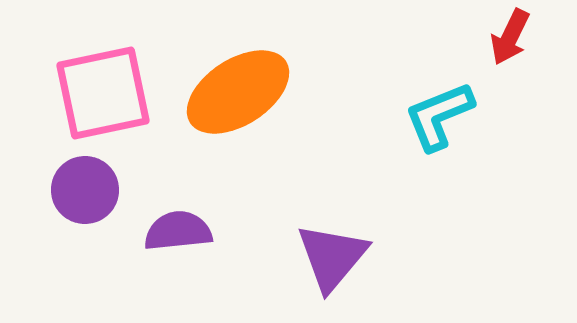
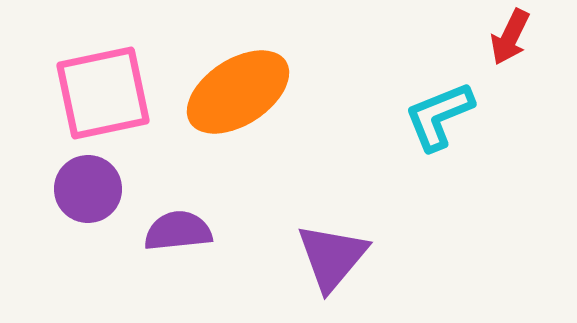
purple circle: moved 3 px right, 1 px up
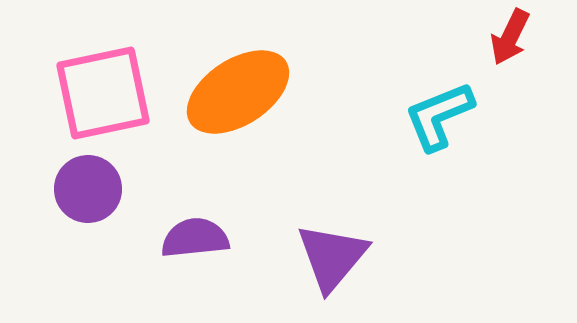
purple semicircle: moved 17 px right, 7 px down
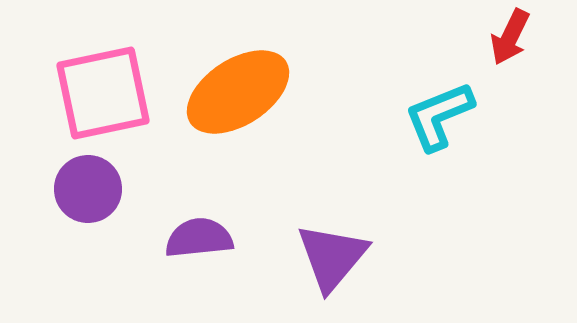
purple semicircle: moved 4 px right
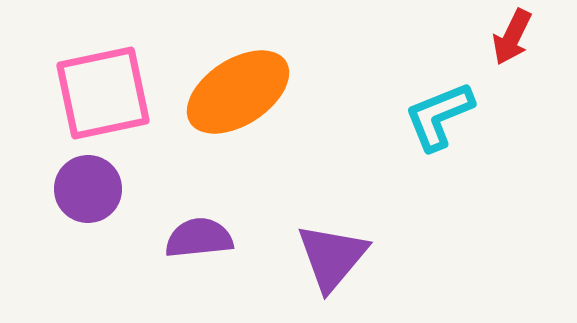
red arrow: moved 2 px right
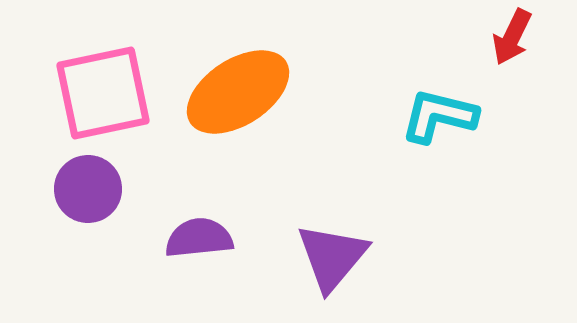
cyan L-shape: rotated 36 degrees clockwise
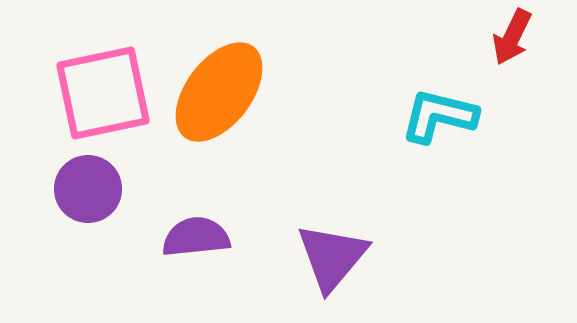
orange ellipse: moved 19 px left; rotated 20 degrees counterclockwise
purple semicircle: moved 3 px left, 1 px up
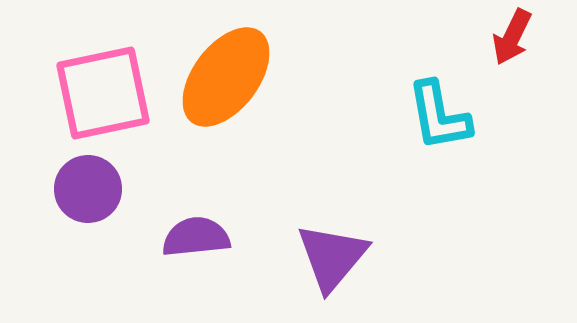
orange ellipse: moved 7 px right, 15 px up
cyan L-shape: rotated 114 degrees counterclockwise
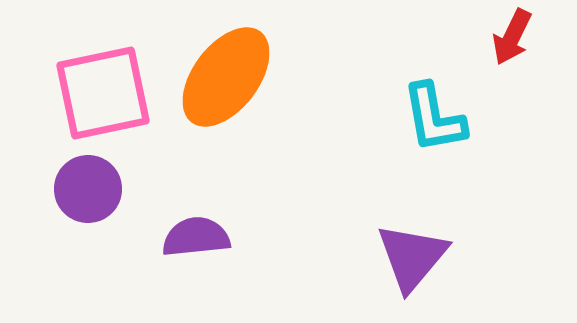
cyan L-shape: moved 5 px left, 2 px down
purple triangle: moved 80 px right
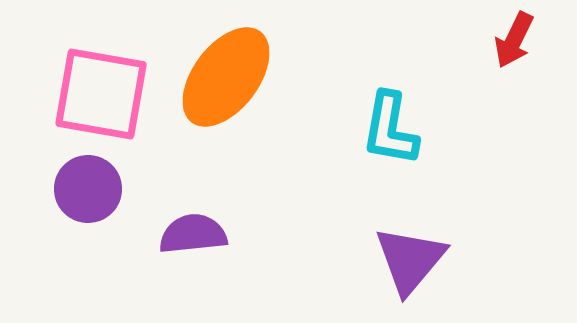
red arrow: moved 2 px right, 3 px down
pink square: moved 2 px left, 1 px down; rotated 22 degrees clockwise
cyan L-shape: moved 44 px left, 11 px down; rotated 20 degrees clockwise
purple semicircle: moved 3 px left, 3 px up
purple triangle: moved 2 px left, 3 px down
